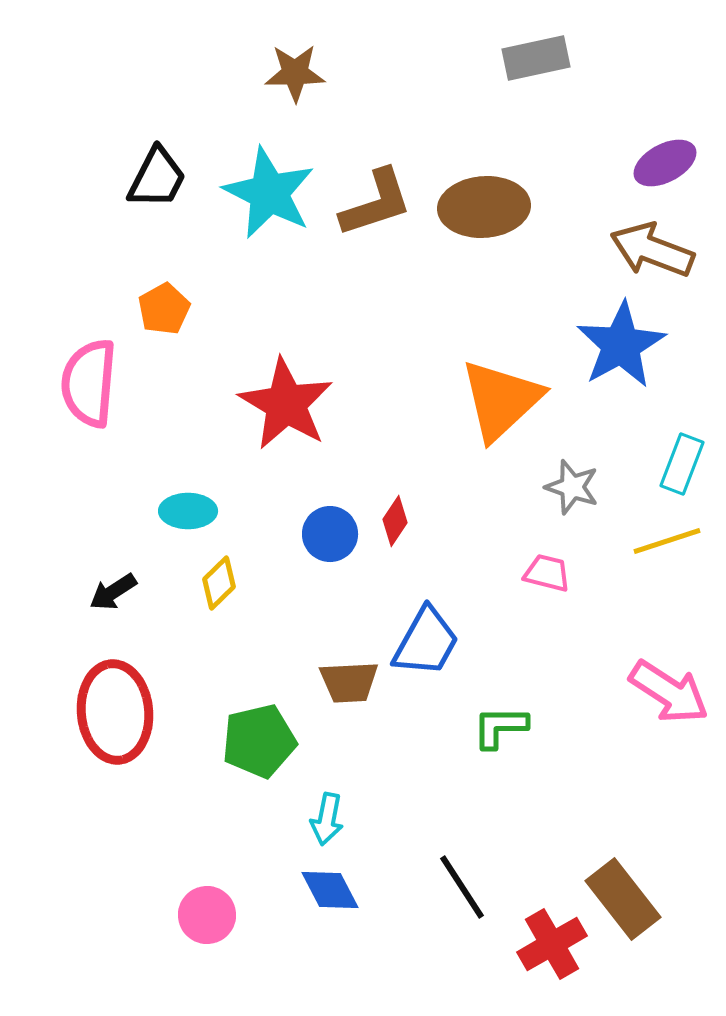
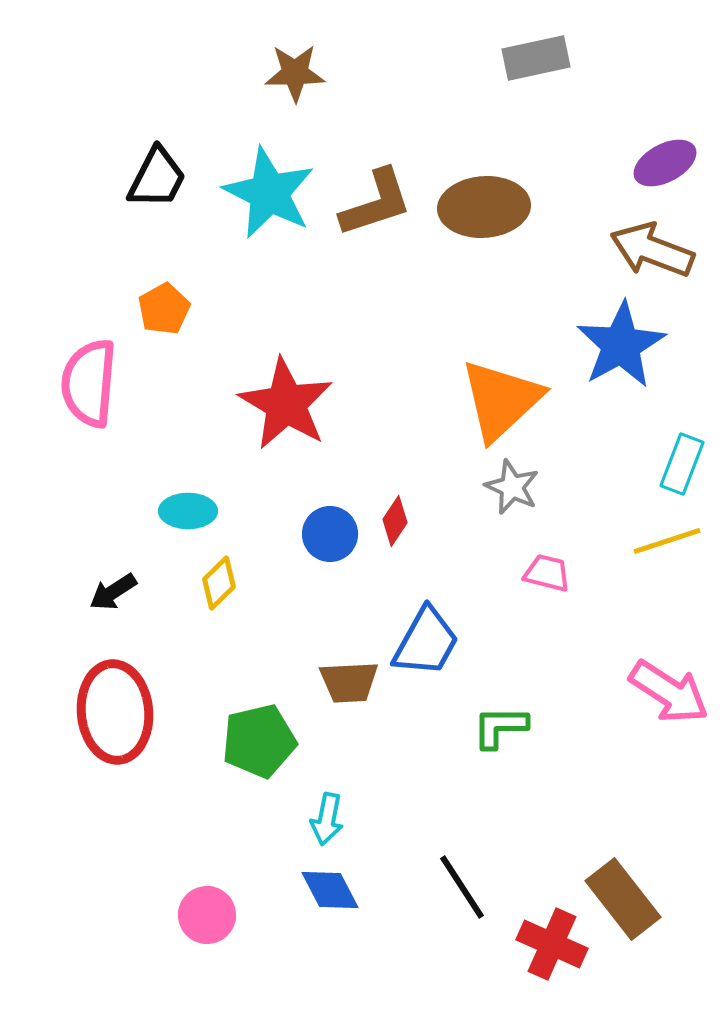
gray star: moved 60 px left; rotated 6 degrees clockwise
red cross: rotated 36 degrees counterclockwise
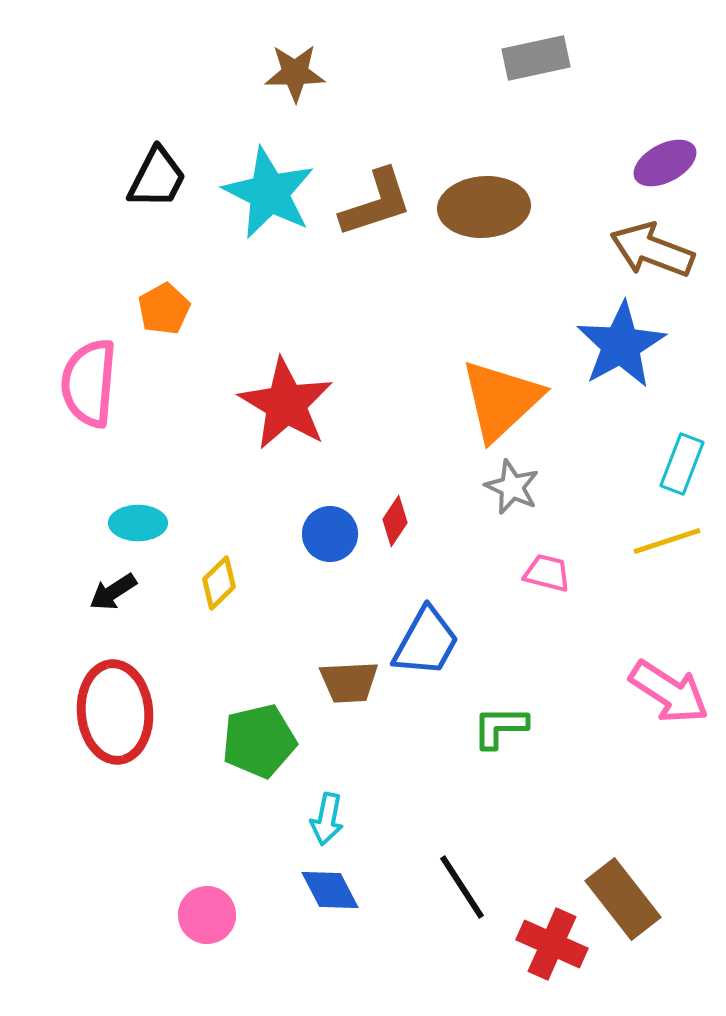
cyan ellipse: moved 50 px left, 12 px down
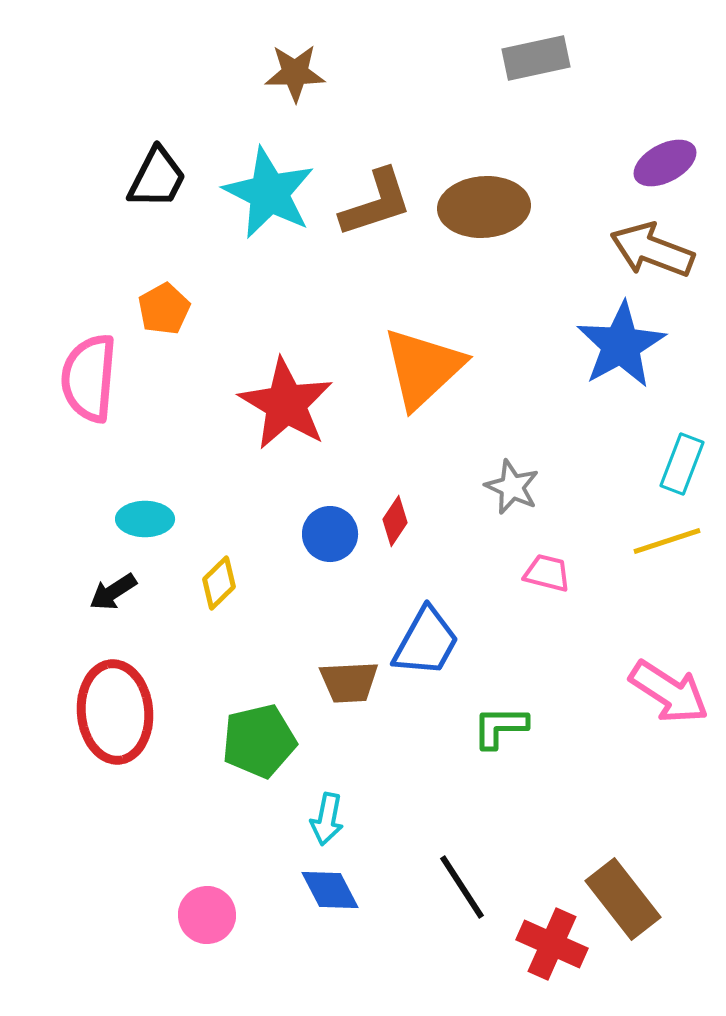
pink semicircle: moved 5 px up
orange triangle: moved 78 px left, 32 px up
cyan ellipse: moved 7 px right, 4 px up
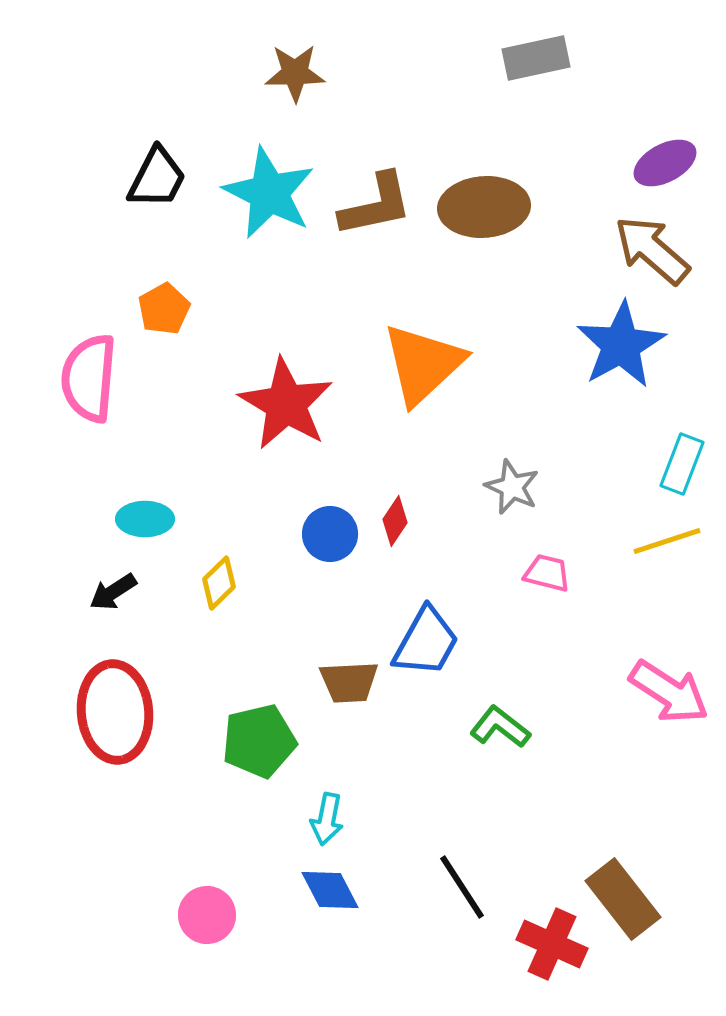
brown L-shape: moved 2 px down; rotated 6 degrees clockwise
brown arrow: rotated 20 degrees clockwise
orange triangle: moved 4 px up
green L-shape: rotated 38 degrees clockwise
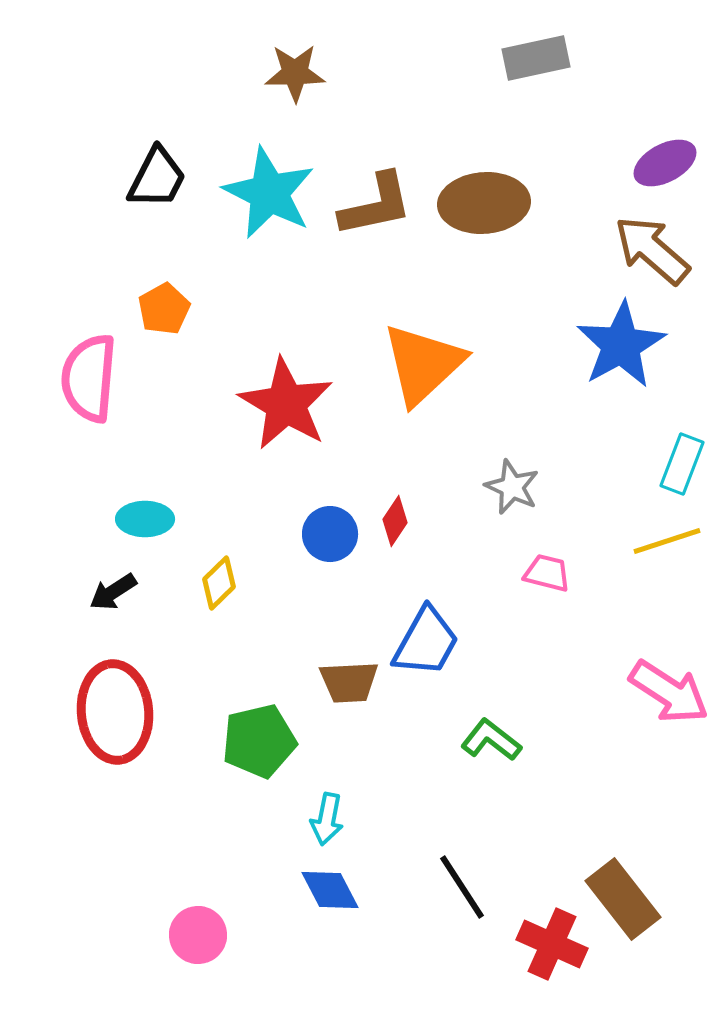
brown ellipse: moved 4 px up
green L-shape: moved 9 px left, 13 px down
pink circle: moved 9 px left, 20 px down
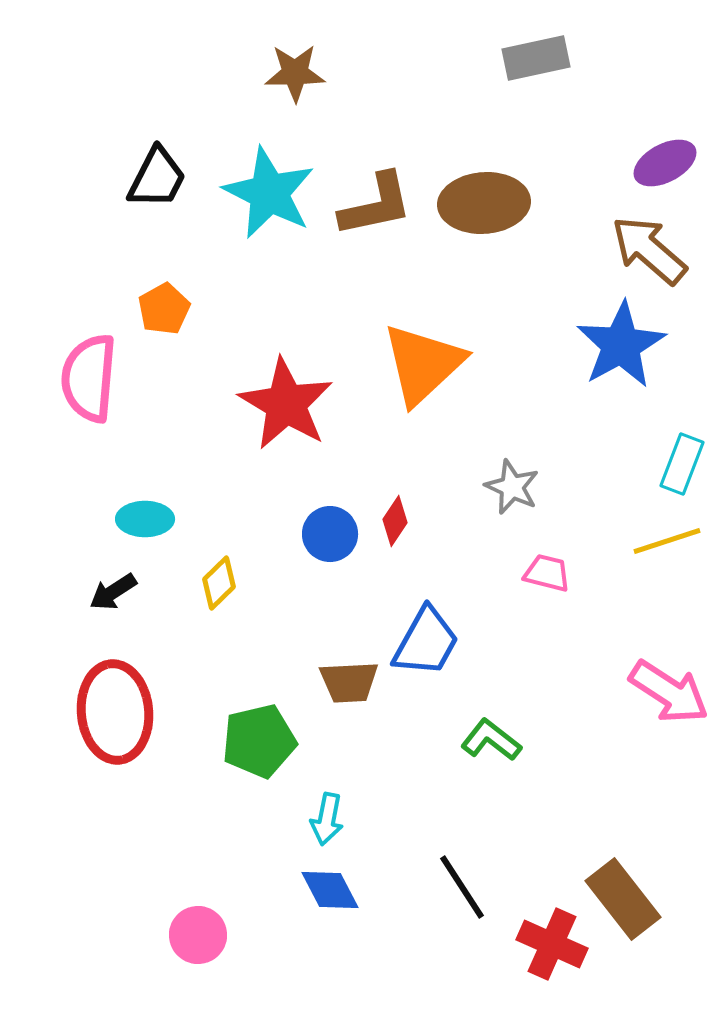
brown arrow: moved 3 px left
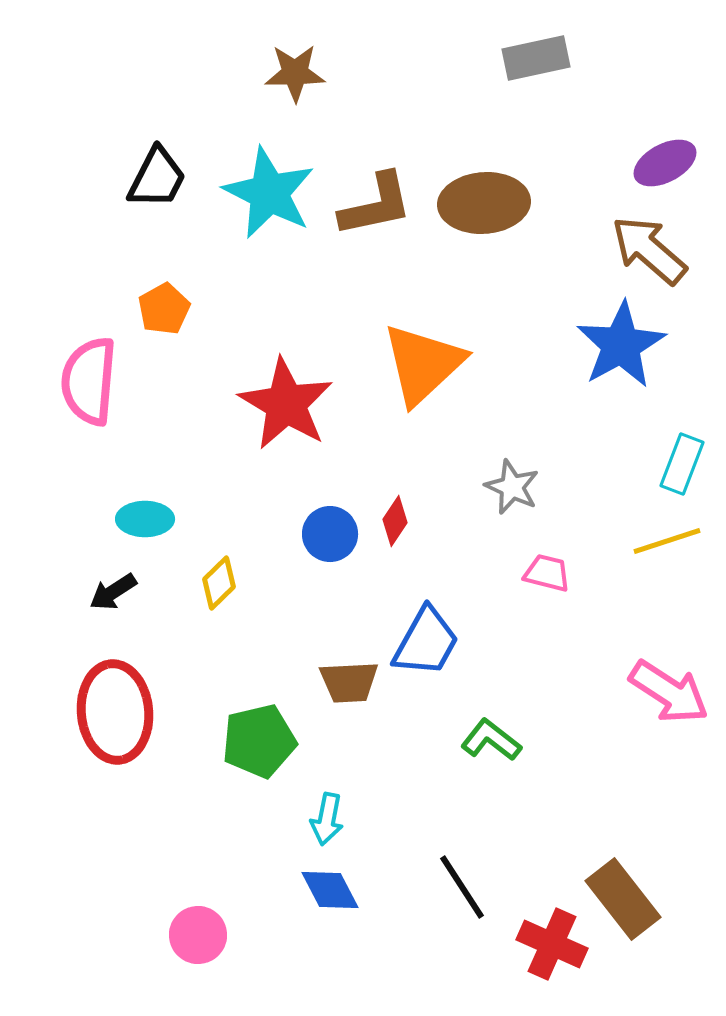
pink semicircle: moved 3 px down
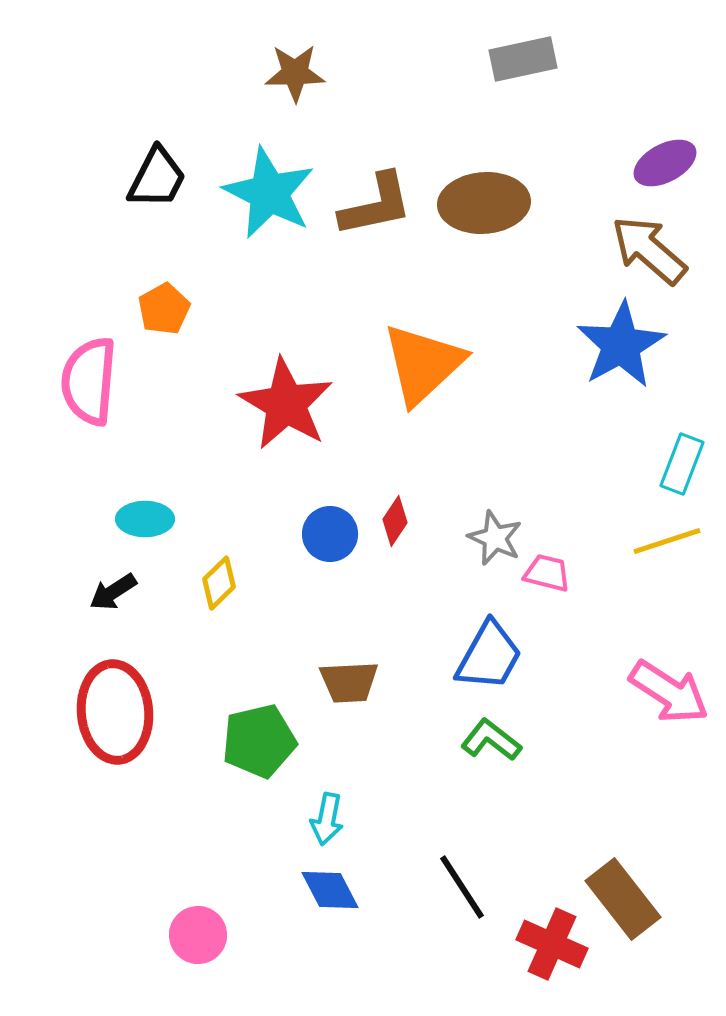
gray rectangle: moved 13 px left, 1 px down
gray star: moved 17 px left, 51 px down
blue trapezoid: moved 63 px right, 14 px down
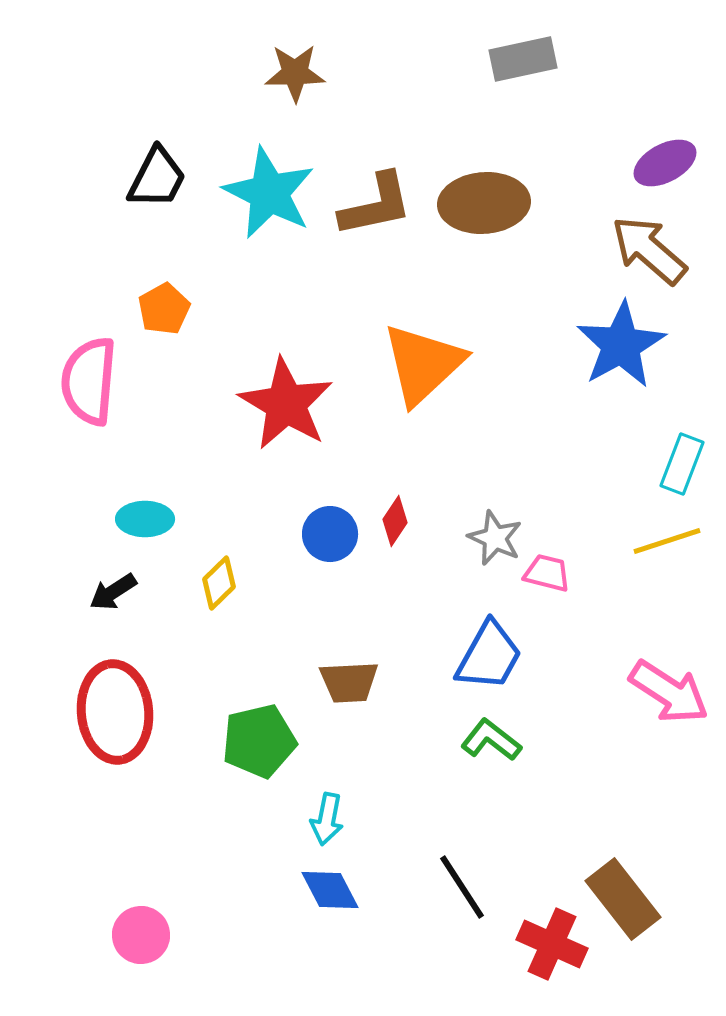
pink circle: moved 57 px left
